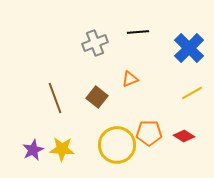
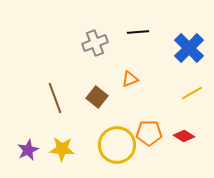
purple star: moved 5 px left
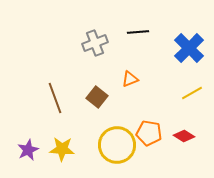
orange pentagon: rotated 10 degrees clockwise
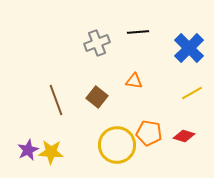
gray cross: moved 2 px right
orange triangle: moved 4 px right, 2 px down; rotated 30 degrees clockwise
brown line: moved 1 px right, 2 px down
red diamond: rotated 15 degrees counterclockwise
yellow star: moved 11 px left, 3 px down
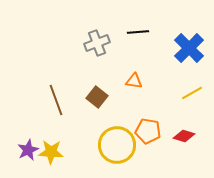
orange pentagon: moved 1 px left, 2 px up
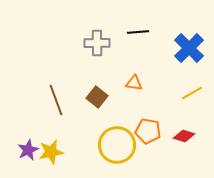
gray cross: rotated 20 degrees clockwise
orange triangle: moved 2 px down
yellow star: rotated 15 degrees counterclockwise
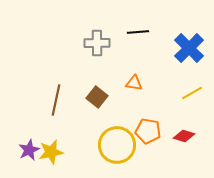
brown line: rotated 32 degrees clockwise
purple star: moved 1 px right
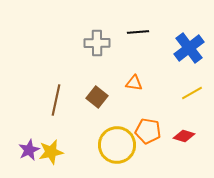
blue cross: rotated 8 degrees clockwise
